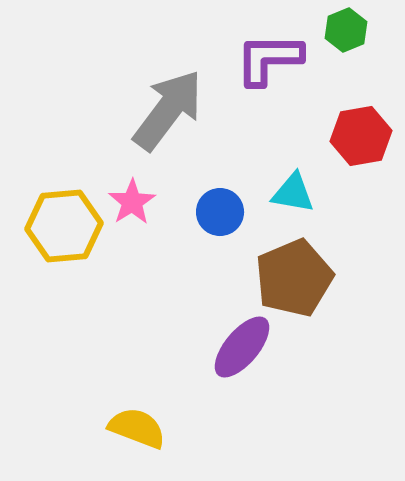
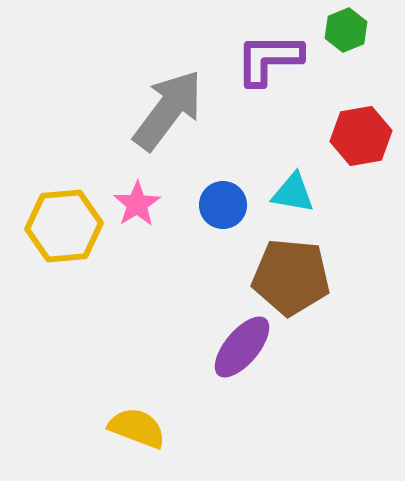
pink star: moved 5 px right, 2 px down
blue circle: moved 3 px right, 7 px up
brown pentagon: moved 3 px left, 1 px up; rotated 28 degrees clockwise
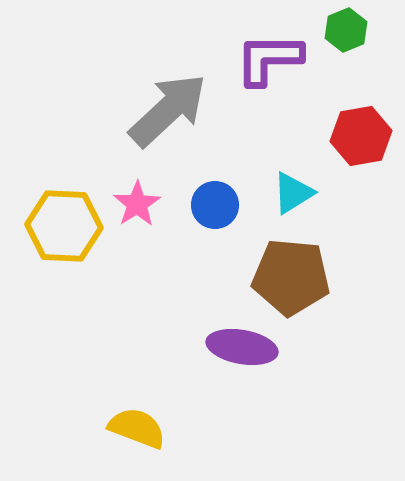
gray arrow: rotated 10 degrees clockwise
cyan triangle: rotated 42 degrees counterclockwise
blue circle: moved 8 px left
yellow hexagon: rotated 8 degrees clockwise
purple ellipse: rotated 60 degrees clockwise
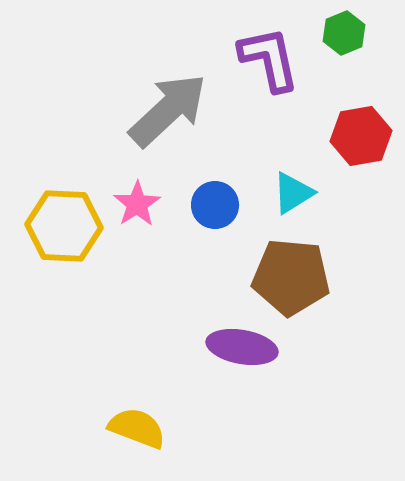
green hexagon: moved 2 px left, 3 px down
purple L-shape: rotated 78 degrees clockwise
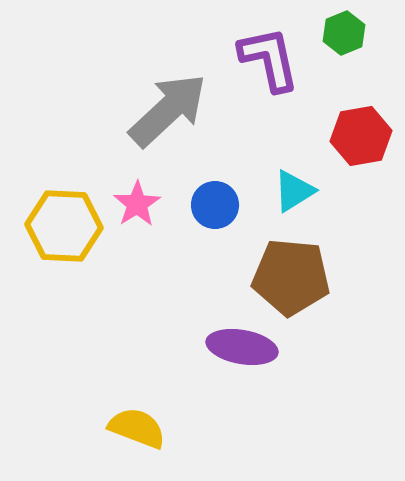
cyan triangle: moved 1 px right, 2 px up
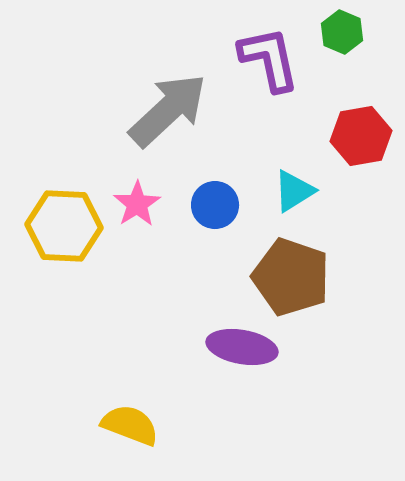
green hexagon: moved 2 px left, 1 px up; rotated 15 degrees counterclockwise
brown pentagon: rotated 14 degrees clockwise
yellow semicircle: moved 7 px left, 3 px up
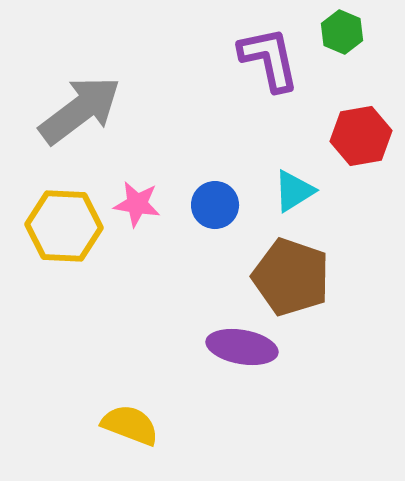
gray arrow: moved 88 px left; rotated 6 degrees clockwise
pink star: rotated 30 degrees counterclockwise
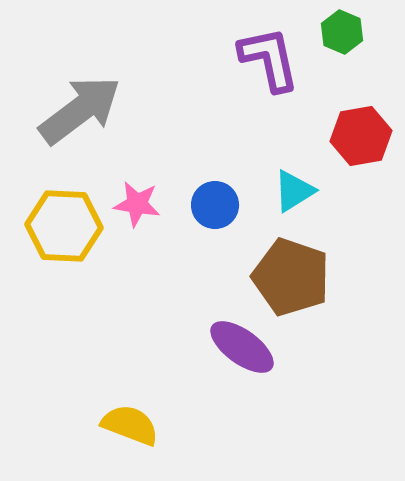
purple ellipse: rotated 26 degrees clockwise
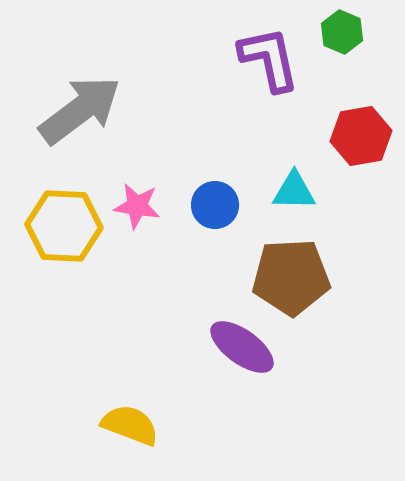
cyan triangle: rotated 33 degrees clockwise
pink star: moved 2 px down
brown pentagon: rotated 22 degrees counterclockwise
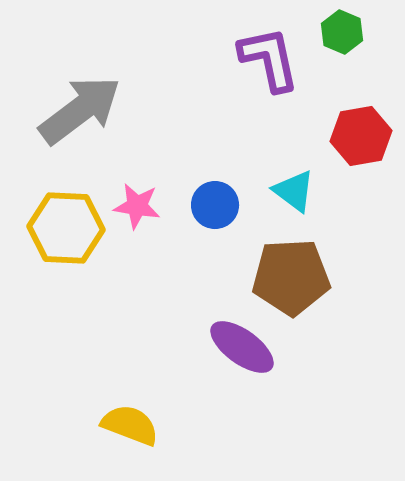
cyan triangle: rotated 36 degrees clockwise
yellow hexagon: moved 2 px right, 2 px down
